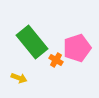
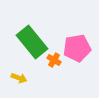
pink pentagon: rotated 8 degrees clockwise
orange cross: moved 2 px left
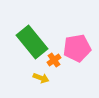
orange cross: rotated 24 degrees clockwise
yellow arrow: moved 22 px right
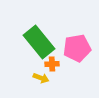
green rectangle: moved 7 px right
orange cross: moved 2 px left, 4 px down; rotated 32 degrees clockwise
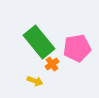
orange cross: rotated 32 degrees counterclockwise
yellow arrow: moved 6 px left, 3 px down
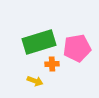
green rectangle: rotated 68 degrees counterclockwise
orange cross: rotated 32 degrees clockwise
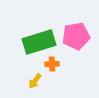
pink pentagon: moved 1 px left, 12 px up
yellow arrow: rotated 105 degrees clockwise
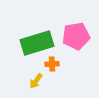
green rectangle: moved 2 px left, 1 px down
yellow arrow: moved 1 px right
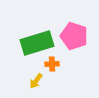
pink pentagon: moved 2 px left; rotated 28 degrees clockwise
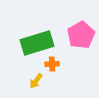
pink pentagon: moved 7 px right, 1 px up; rotated 24 degrees clockwise
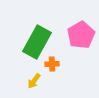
green rectangle: moved 1 px up; rotated 44 degrees counterclockwise
yellow arrow: moved 2 px left
